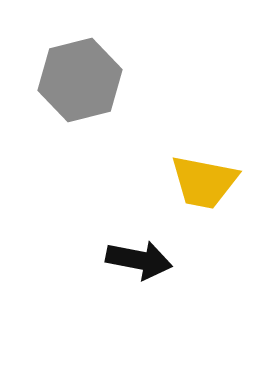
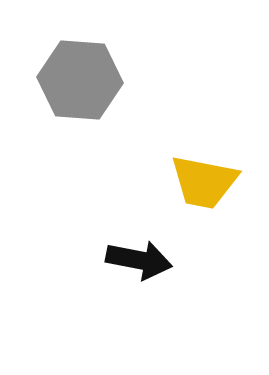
gray hexagon: rotated 18 degrees clockwise
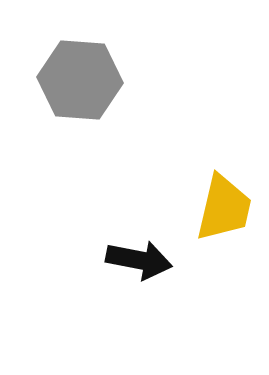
yellow trapezoid: moved 20 px right, 26 px down; rotated 88 degrees counterclockwise
